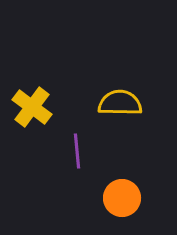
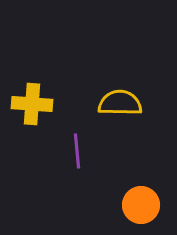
yellow cross: moved 3 px up; rotated 33 degrees counterclockwise
orange circle: moved 19 px right, 7 px down
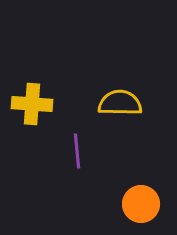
orange circle: moved 1 px up
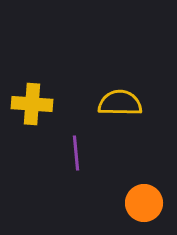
purple line: moved 1 px left, 2 px down
orange circle: moved 3 px right, 1 px up
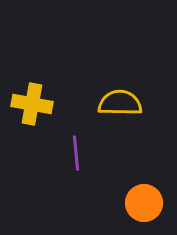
yellow cross: rotated 6 degrees clockwise
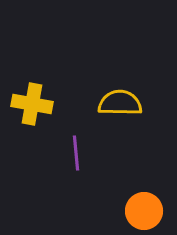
orange circle: moved 8 px down
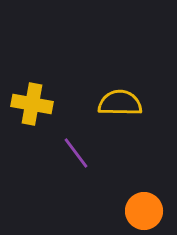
purple line: rotated 32 degrees counterclockwise
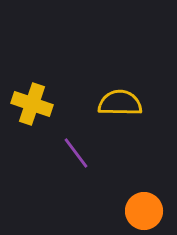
yellow cross: rotated 9 degrees clockwise
